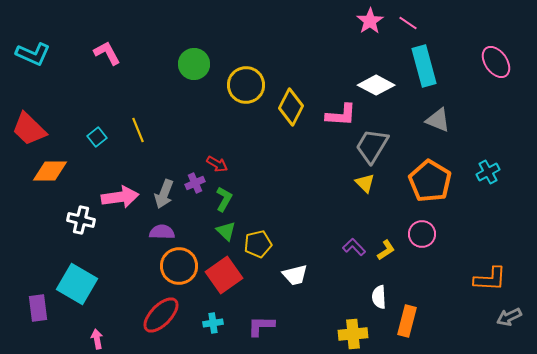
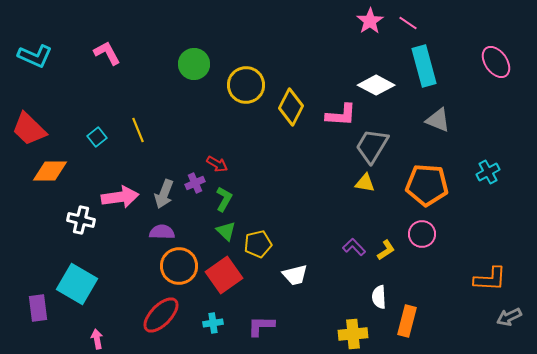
cyan L-shape at (33, 54): moved 2 px right, 2 px down
orange pentagon at (430, 181): moved 3 px left, 4 px down; rotated 27 degrees counterclockwise
yellow triangle at (365, 183): rotated 35 degrees counterclockwise
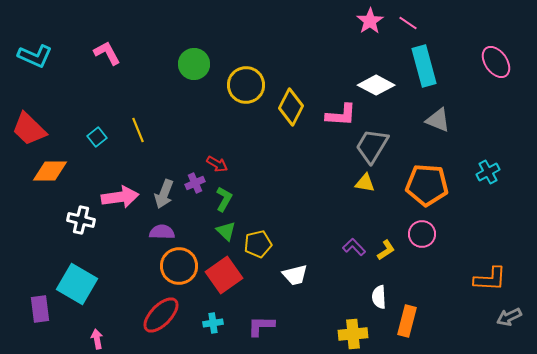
purple rectangle at (38, 308): moved 2 px right, 1 px down
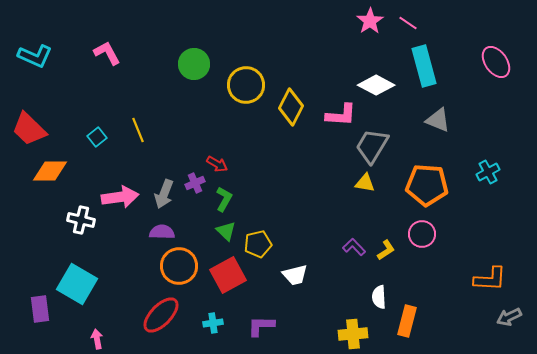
red square at (224, 275): moved 4 px right; rotated 6 degrees clockwise
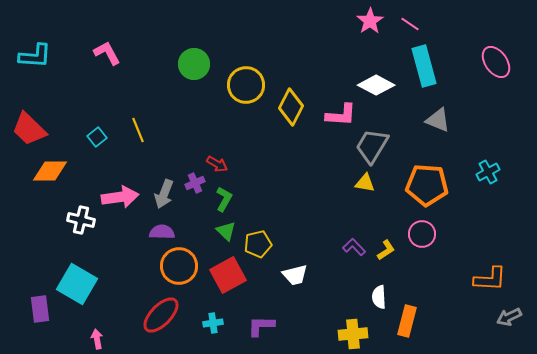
pink line at (408, 23): moved 2 px right, 1 px down
cyan L-shape at (35, 56): rotated 20 degrees counterclockwise
